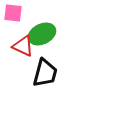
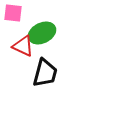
green ellipse: moved 1 px up
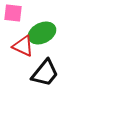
black trapezoid: rotated 24 degrees clockwise
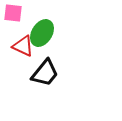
green ellipse: rotated 32 degrees counterclockwise
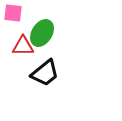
red triangle: rotated 25 degrees counterclockwise
black trapezoid: rotated 12 degrees clockwise
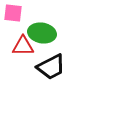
green ellipse: rotated 68 degrees clockwise
black trapezoid: moved 6 px right, 6 px up; rotated 12 degrees clockwise
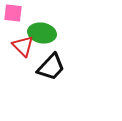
red triangle: rotated 45 degrees clockwise
black trapezoid: rotated 20 degrees counterclockwise
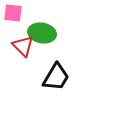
black trapezoid: moved 5 px right, 10 px down; rotated 12 degrees counterclockwise
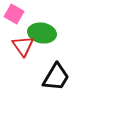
pink square: moved 1 px right, 1 px down; rotated 24 degrees clockwise
red triangle: rotated 10 degrees clockwise
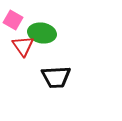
pink square: moved 1 px left, 6 px down
black trapezoid: rotated 56 degrees clockwise
